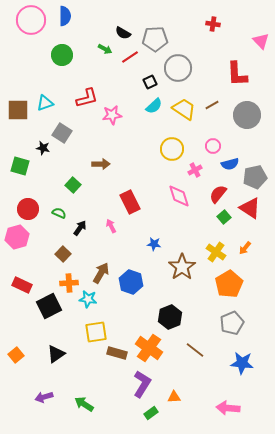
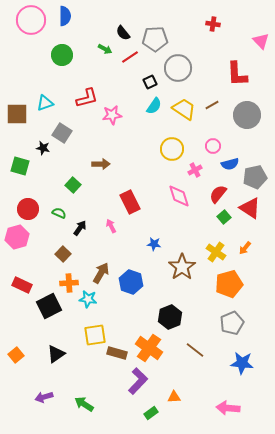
black semicircle at (123, 33): rotated 21 degrees clockwise
cyan semicircle at (154, 106): rotated 12 degrees counterclockwise
brown square at (18, 110): moved 1 px left, 4 px down
orange pentagon at (229, 284): rotated 16 degrees clockwise
yellow square at (96, 332): moved 1 px left, 3 px down
purple L-shape at (142, 384): moved 4 px left, 3 px up; rotated 12 degrees clockwise
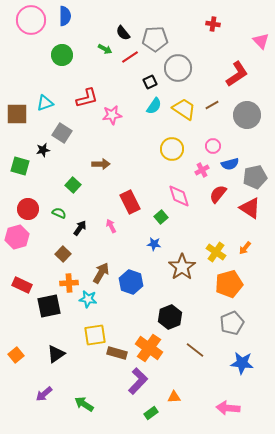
red L-shape at (237, 74): rotated 120 degrees counterclockwise
black star at (43, 148): moved 2 px down; rotated 24 degrees counterclockwise
pink cross at (195, 170): moved 7 px right
green square at (224, 217): moved 63 px left
black square at (49, 306): rotated 15 degrees clockwise
purple arrow at (44, 397): moved 3 px up; rotated 24 degrees counterclockwise
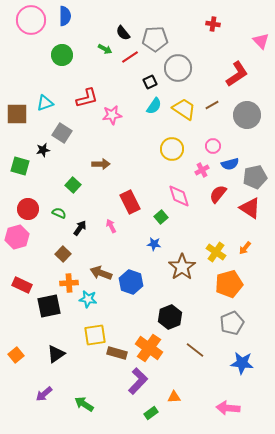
brown arrow at (101, 273): rotated 100 degrees counterclockwise
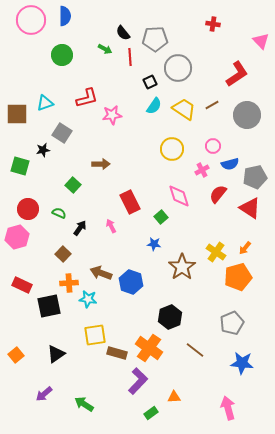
red line at (130, 57): rotated 60 degrees counterclockwise
orange pentagon at (229, 284): moved 9 px right, 7 px up
pink arrow at (228, 408): rotated 70 degrees clockwise
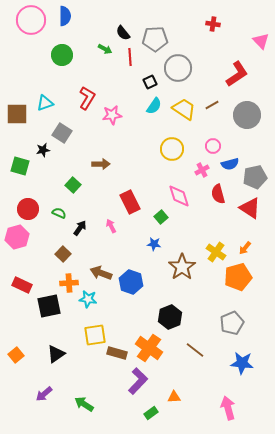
red L-shape at (87, 98): rotated 45 degrees counterclockwise
red semicircle at (218, 194): rotated 54 degrees counterclockwise
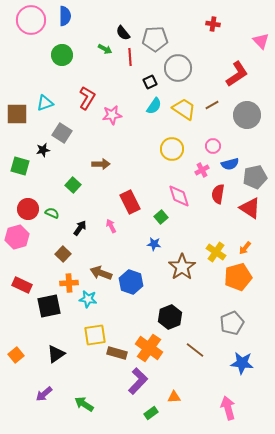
red semicircle at (218, 194): rotated 24 degrees clockwise
green semicircle at (59, 213): moved 7 px left
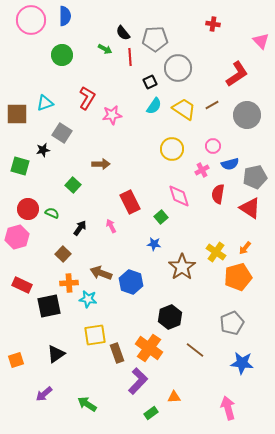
brown rectangle at (117, 353): rotated 54 degrees clockwise
orange square at (16, 355): moved 5 px down; rotated 21 degrees clockwise
green arrow at (84, 404): moved 3 px right
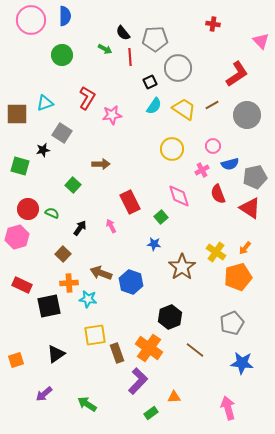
red semicircle at (218, 194): rotated 30 degrees counterclockwise
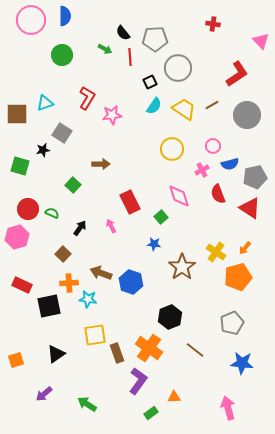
purple L-shape at (138, 381): rotated 8 degrees counterclockwise
